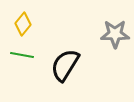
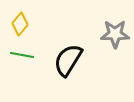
yellow diamond: moved 3 px left
black semicircle: moved 3 px right, 5 px up
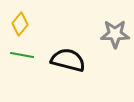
black semicircle: rotated 72 degrees clockwise
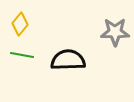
gray star: moved 2 px up
black semicircle: rotated 16 degrees counterclockwise
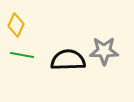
yellow diamond: moved 4 px left, 1 px down; rotated 15 degrees counterclockwise
gray star: moved 11 px left, 19 px down
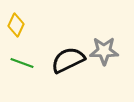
green line: moved 8 px down; rotated 10 degrees clockwise
black semicircle: rotated 24 degrees counterclockwise
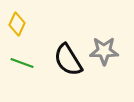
yellow diamond: moved 1 px right, 1 px up
black semicircle: rotated 96 degrees counterclockwise
